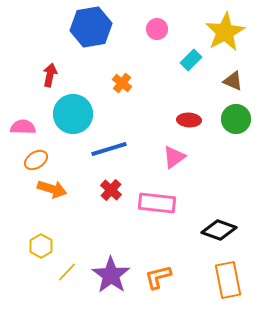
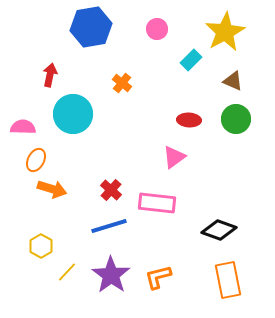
blue line: moved 77 px down
orange ellipse: rotated 30 degrees counterclockwise
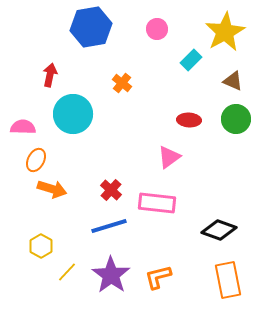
pink triangle: moved 5 px left
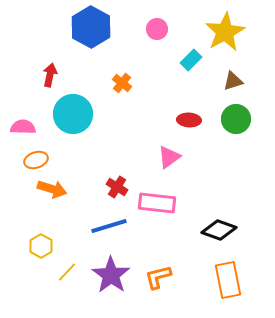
blue hexagon: rotated 21 degrees counterclockwise
brown triangle: rotated 40 degrees counterclockwise
orange ellipse: rotated 45 degrees clockwise
red cross: moved 6 px right, 3 px up; rotated 10 degrees counterclockwise
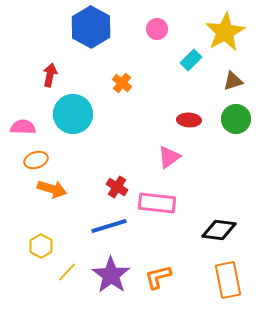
black diamond: rotated 12 degrees counterclockwise
